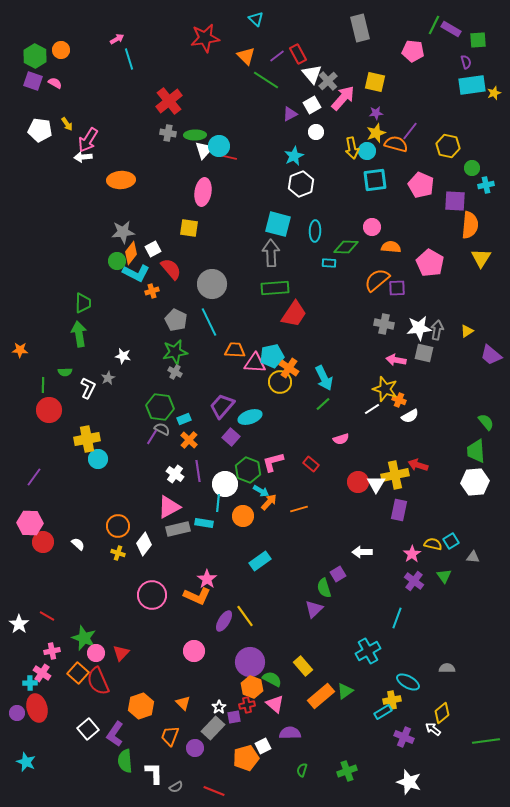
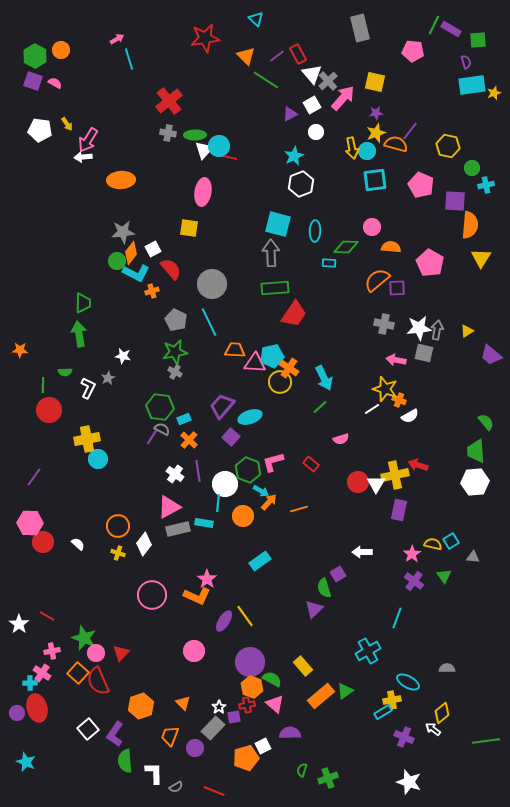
green line at (323, 404): moved 3 px left, 3 px down
green cross at (347, 771): moved 19 px left, 7 px down
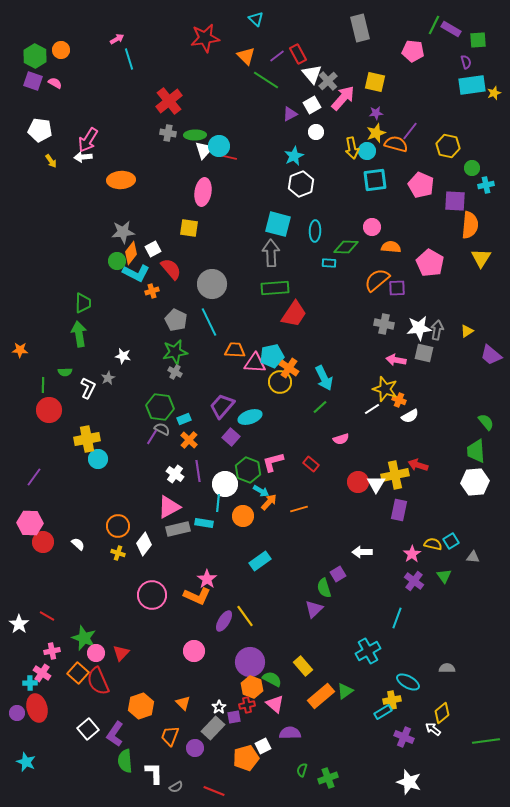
yellow arrow at (67, 124): moved 16 px left, 37 px down
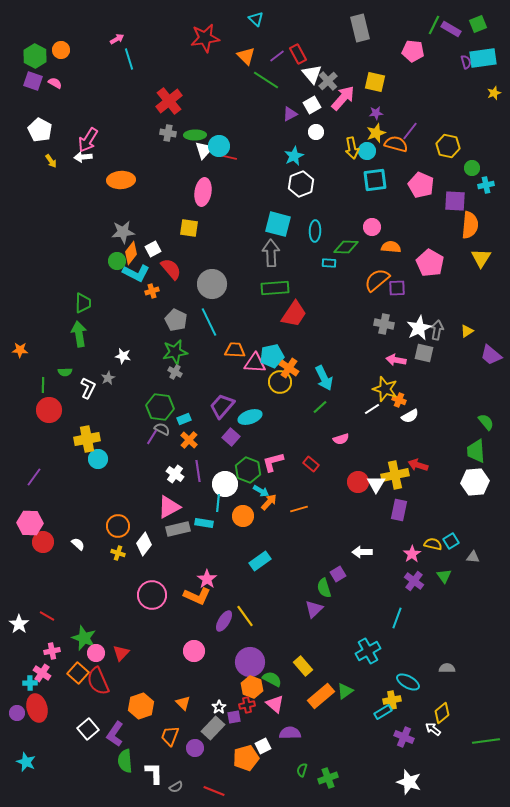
green square at (478, 40): moved 16 px up; rotated 18 degrees counterclockwise
cyan rectangle at (472, 85): moved 11 px right, 27 px up
white pentagon at (40, 130): rotated 20 degrees clockwise
white star at (419, 328): rotated 20 degrees counterclockwise
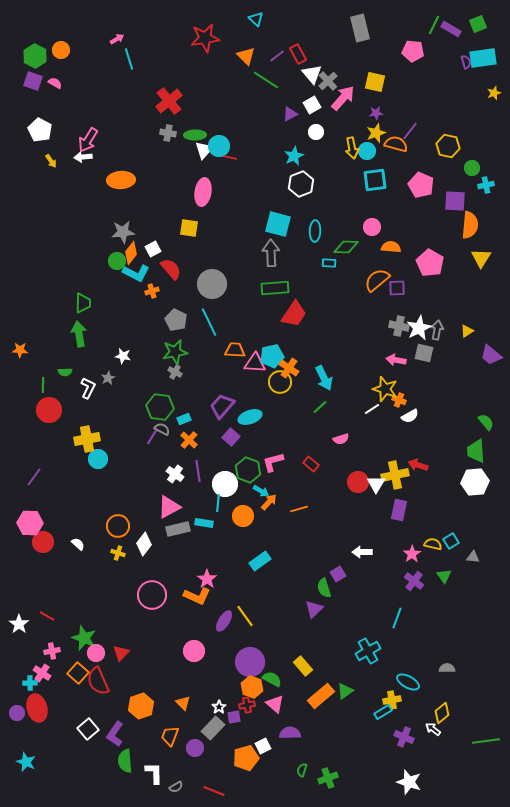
gray cross at (384, 324): moved 15 px right, 2 px down
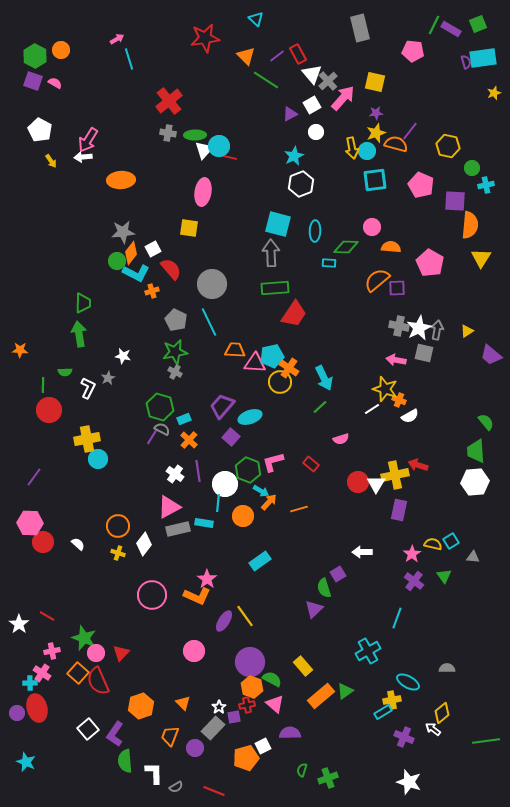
green hexagon at (160, 407): rotated 8 degrees clockwise
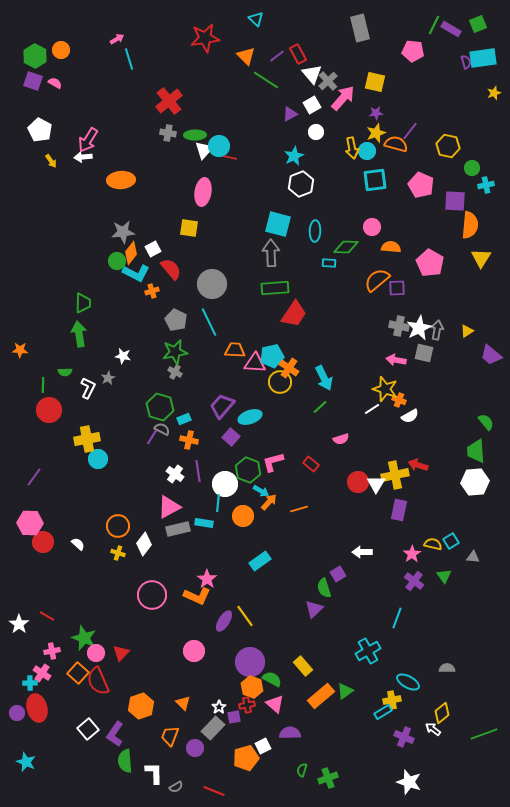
orange cross at (189, 440): rotated 30 degrees counterclockwise
green line at (486, 741): moved 2 px left, 7 px up; rotated 12 degrees counterclockwise
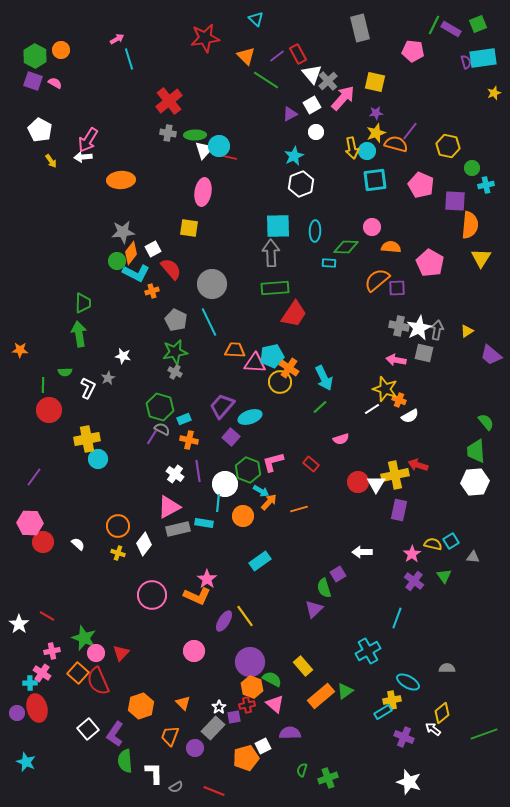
cyan square at (278, 224): moved 2 px down; rotated 16 degrees counterclockwise
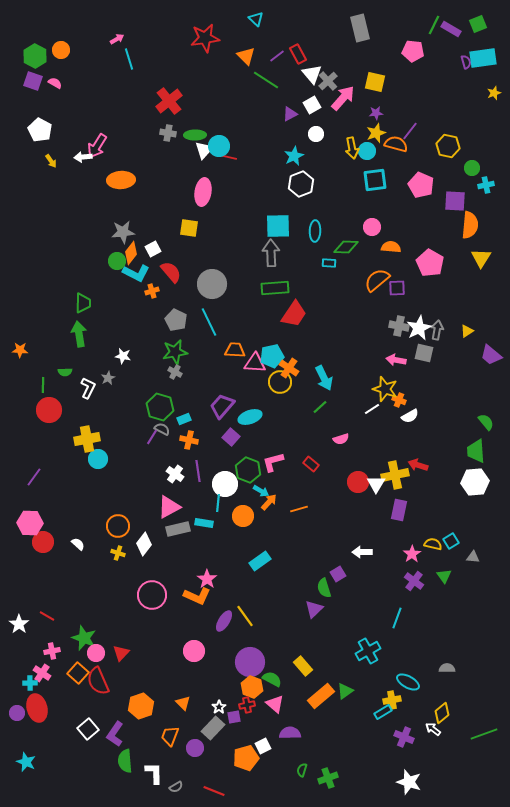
white circle at (316, 132): moved 2 px down
pink arrow at (88, 140): moved 9 px right, 6 px down
red semicircle at (171, 269): moved 3 px down
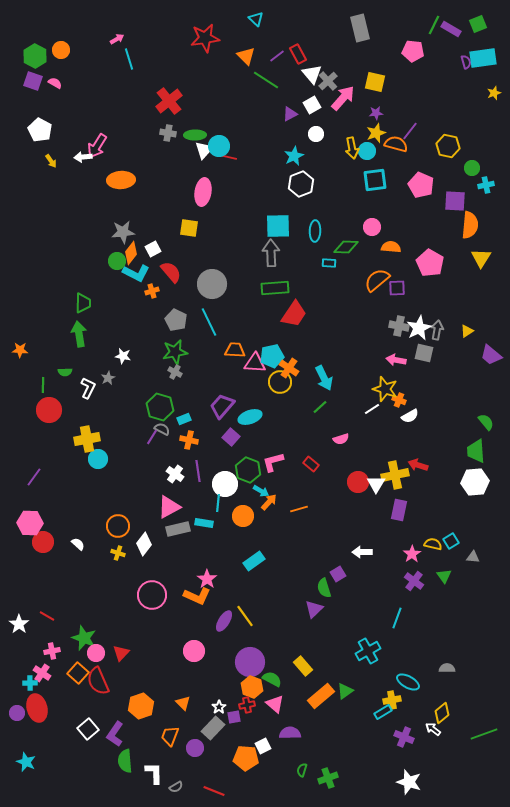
cyan rectangle at (260, 561): moved 6 px left
orange pentagon at (246, 758): rotated 20 degrees clockwise
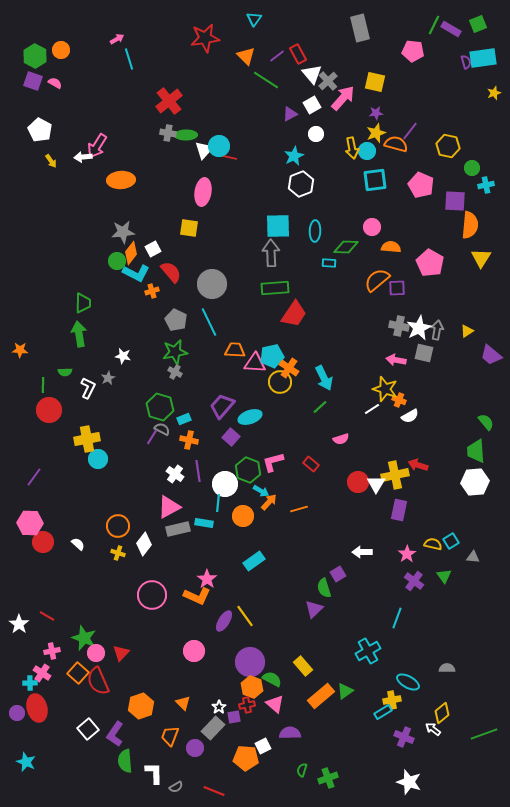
cyan triangle at (256, 19): moved 2 px left; rotated 21 degrees clockwise
green ellipse at (195, 135): moved 9 px left
pink star at (412, 554): moved 5 px left
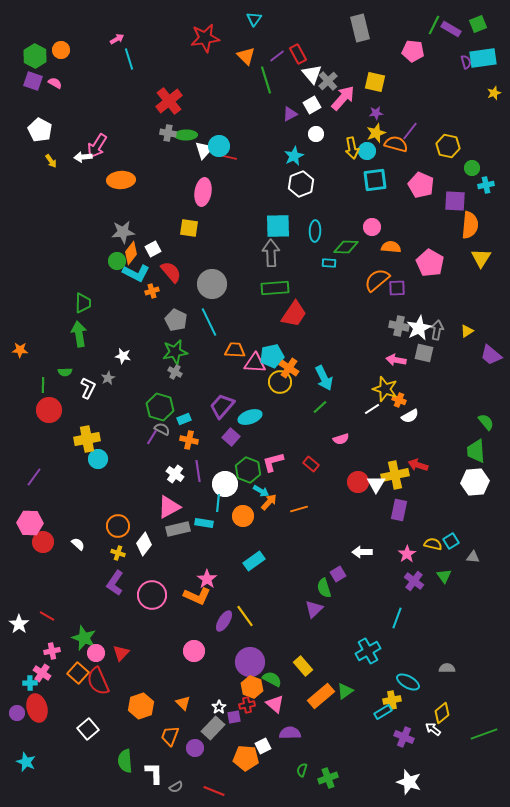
green line at (266, 80): rotated 40 degrees clockwise
purple L-shape at (115, 734): moved 151 px up
